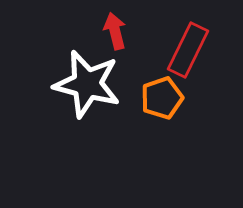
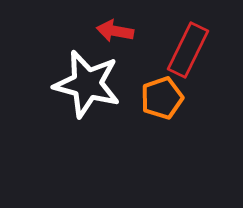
red arrow: rotated 66 degrees counterclockwise
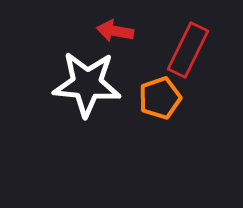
white star: rotated 10 degrees counterclockwise
orange pentagon: moved 2 px left
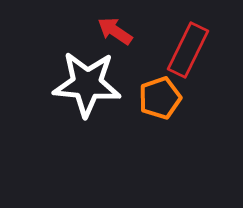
red arrow: rotated 24 degrees clockwise
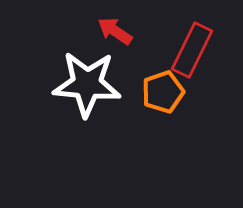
red rectangle: moved 4 px right
orange pentagon: moved 3 px right, 6 px up
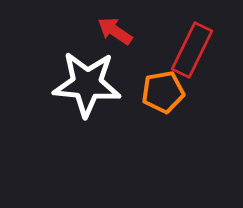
orange pentagon: rotated 9 degrees clockwise
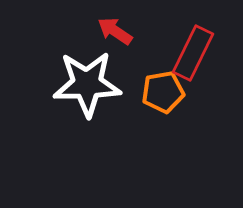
red rectangle: moved 1 px right, 3 px down
white star: rotated 6 degrees counterclockwise
